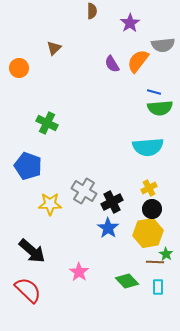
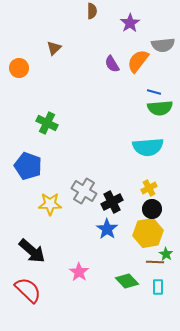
blue star: moved 1 px left, 1 px down
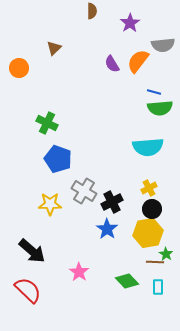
blue pentagon: moved 30 px right, 7 px up
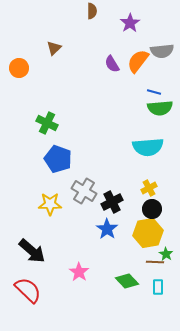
gray semicircle: moved 1 px left, 6 px down
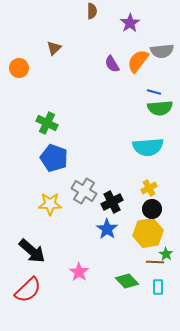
blue pentagon: moved 4 px left, 1 px up
red semicircle: rotated 92 degrees clockwise
